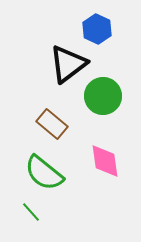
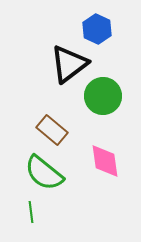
black triangle: moved 1 px right
brown rectangle: moved 6 px down
green line: rotated 35 degrees clockwise
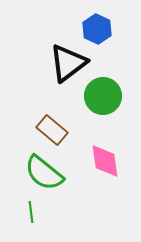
black triangle: moved 1 px left, 1 px up
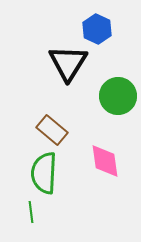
black triangle: rotated 21 degrees counterclockwise
green circle: moved 15 px right
green semicircle: rotated 54 degrees clockwise
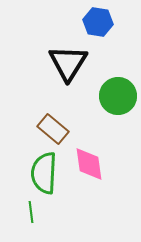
blue hexagon: moved 1 px right, 7 px up; rotated 16 degrees counterclockwise
brown rectangle: moved 1 px right, 1 px up
pink diamond: moved 16 px left, 3 px down
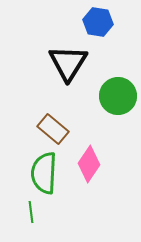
pink diamond: rotated 42 degrees clockwise
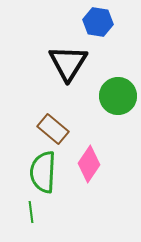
green semicircle: moved 1 px left, 1 px up
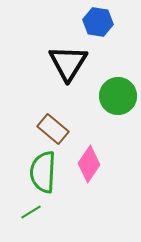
green line: rotated 65 degrees clockwise
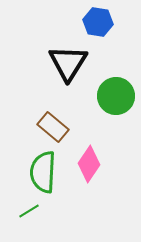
green circle: moved 2 px left
brown rectangle: moved 2 px up
green line: moved 2 px left, 1 px up
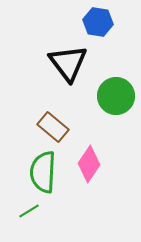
black triangle: rotated 9 degrees counterclockwise
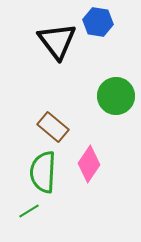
black triangle: moved 11 px left, 22 px up
